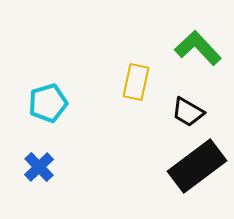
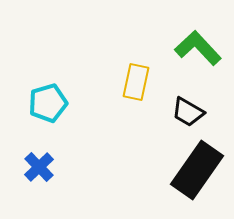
black rectangle: moved 4 px down; rotated 18 degrees counterclockwise
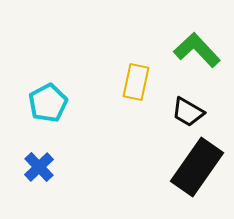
green L-shape: moved 1 px left, 2 px down
cyan pentagon: rotated 12 degrees counterclockwise
black rectangle: moved 3 px up
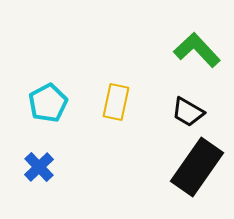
yellow rectangle: moved 20 px left, 20 px down
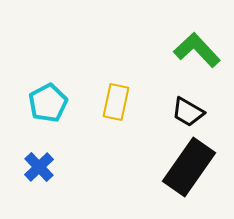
black rectangle: moved 8 px left
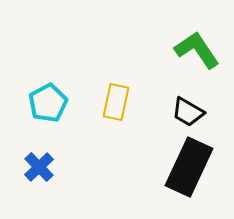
green L-shape: rotated 9 degrees clockwise
black rectangle: rotated 10 degrees counterclockwise
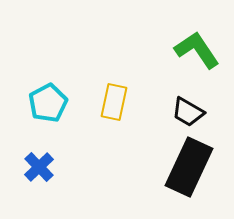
yellow rectangle: moved 2 px left
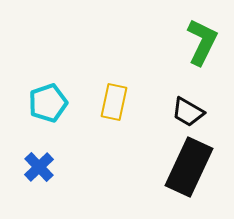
green L-shape: moved 5 px right, 8 px up; rotated 60 degrees clockwise
cyan pentagon: rotated 9 degrees clockwise
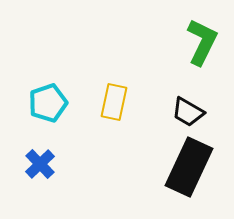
blue cross: moved 1 px right, 3 px up
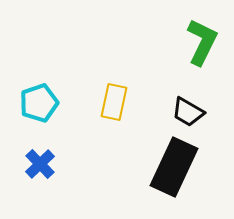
cyan pentagon: moved 9 px left
black rectangle: moved 15 px left
